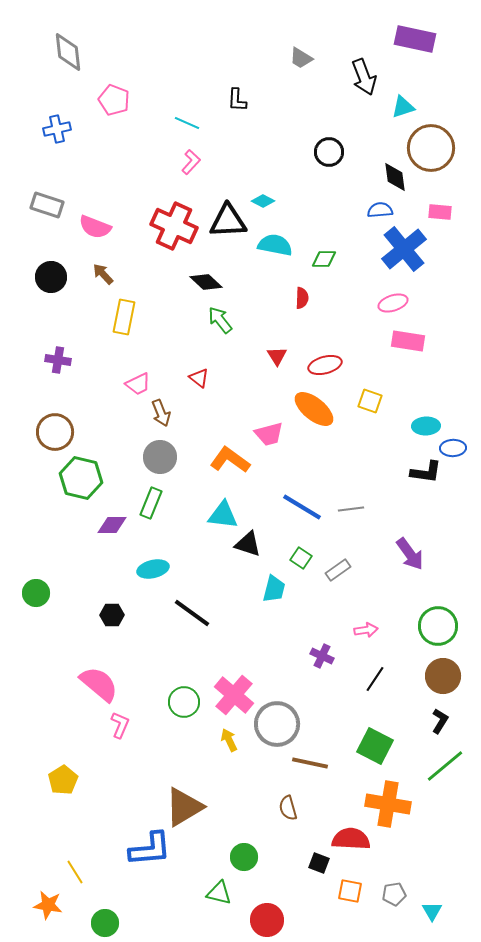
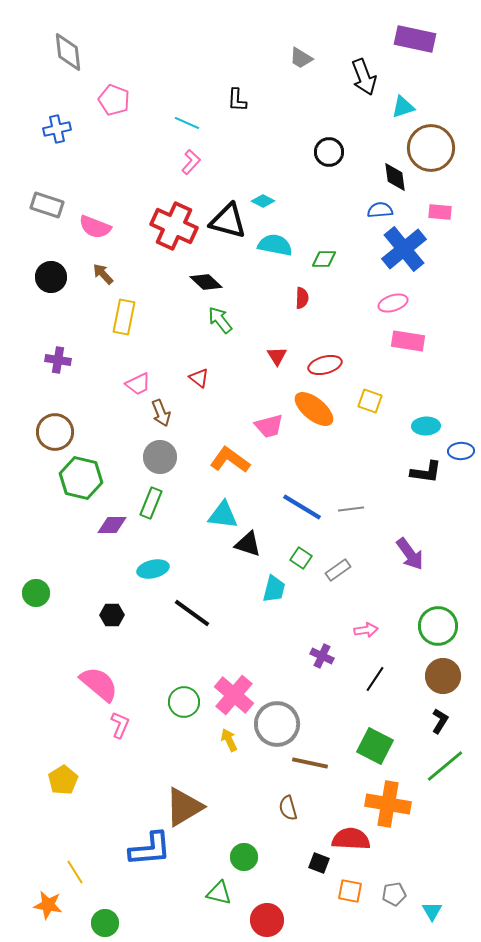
black triangle at (228, 221): rotated 18 degrees clockwise
pink trapezoid at (269, 434): moved 8 px up
blue ellipse at (453, 448): moved 8 px right, 3 px down
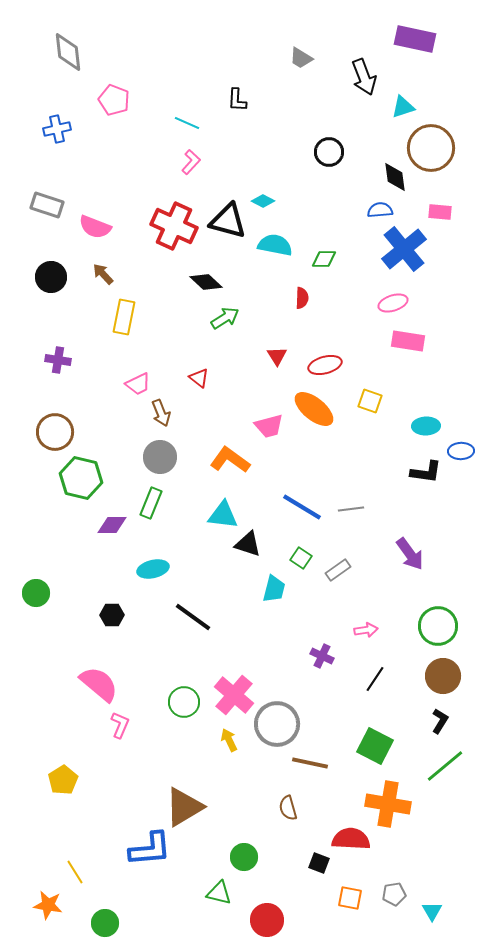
green arrow at (220, 320): moved 5 px right, 2 px up; rotated 96 degrees clockwise
black line at (192, 613): moved 1 px right, 4 px down
orange square at (350, 891): moved 7 px down
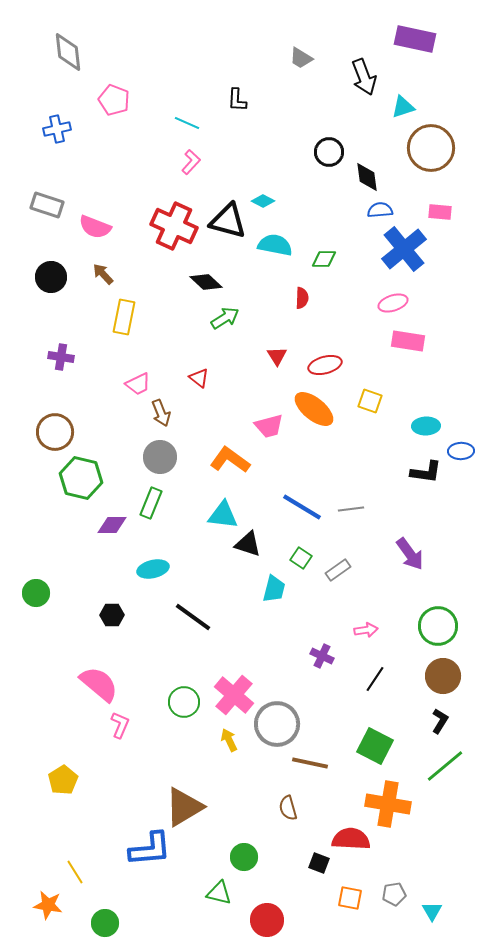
black diamond at (395, 177): moved 28 px left
purple cross at (58, 360): moved 3 px right, 3 px up
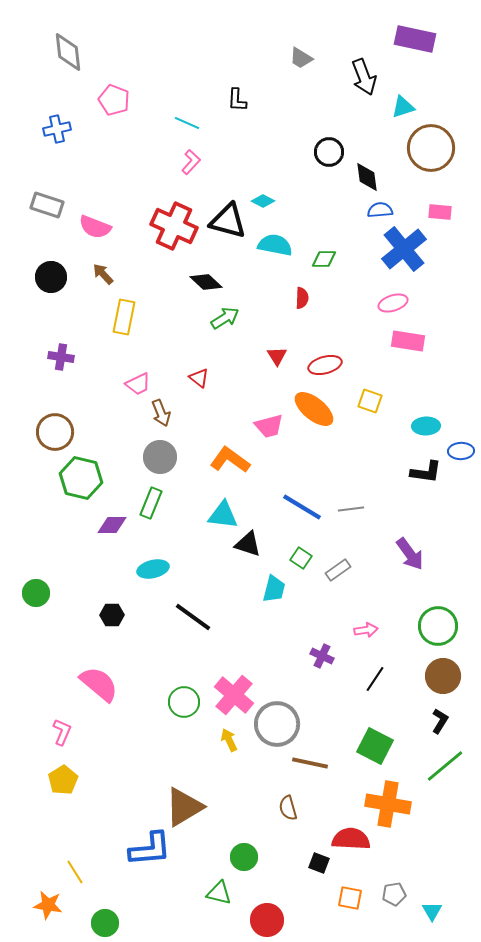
pink L-shape at (120, 725): moved 58 px left, 7 px down
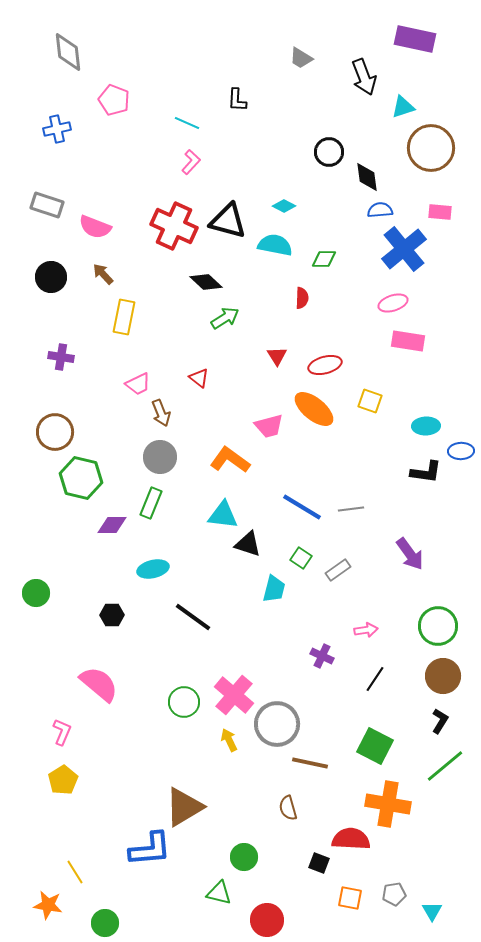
cyan diamond at (263, 201): moved 21 px right, 5 px down
